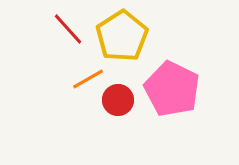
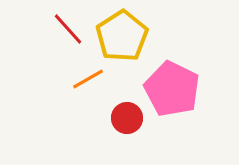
red circle: moved 9 px right, 18 px down
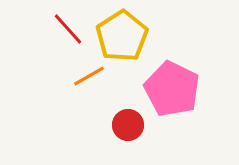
orange line: moved 1 px right, 3 px up
red circle: moved 1 px right, 7 px down
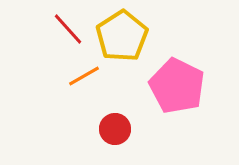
orange line: moved 5 px left
pink pentagon: moved 5 px right, 3 px up
red circle: moved 13 px left, 4 px down
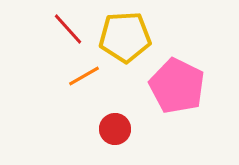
yellow pentagon: moved 3 px right, 1 px down; rotated 30 degrees clockwise
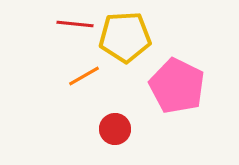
red line: moved 7 px right, 5 px up; rotated 42 degrees counterclockwise
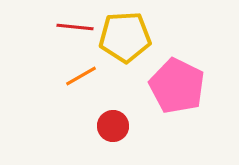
red line: moved 3 px down
orange line: moved 3 px left
red circle: moved 2 px left, 3 px up
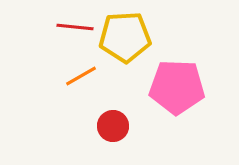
pink pentagon: moved 1 px down; rotated 24 degrees counterclockwise
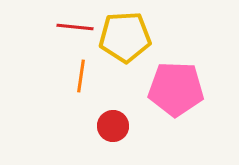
orange line: rotated 52 degrees counterclockwise
pink pentagon: moved 1 px left, 2 px down
